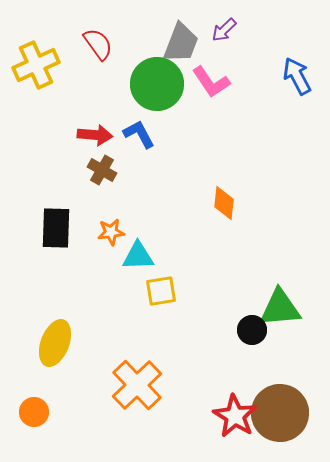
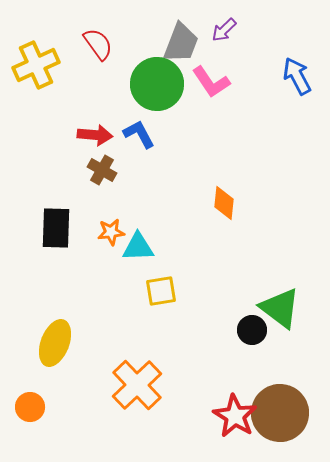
cyan triangle: moved 9 px up
green triangle: rotated 42 degrees clockwise
orange circle: moved 4 px left, 5 px up
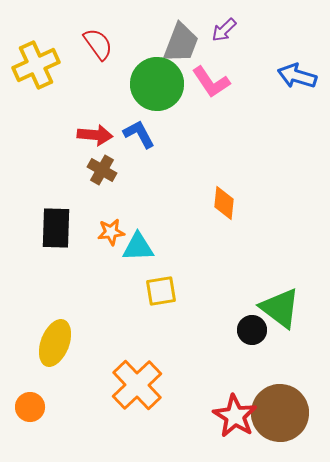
blue arrow: rotated 45 degrees counterclockwise
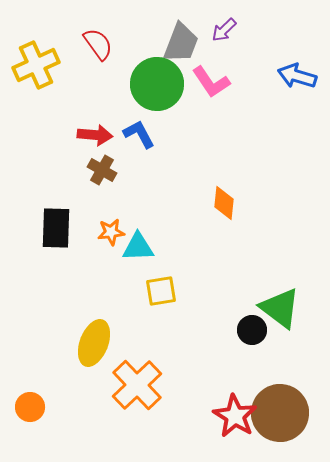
yellow ellipse: moved 39 px right
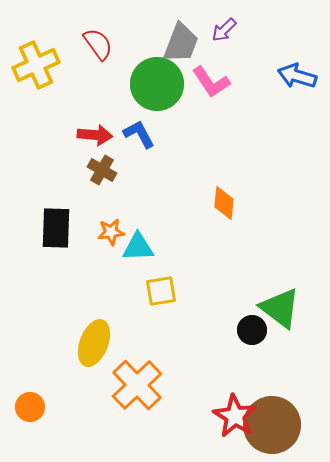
brown circle: moved 8 px left, 12 px down
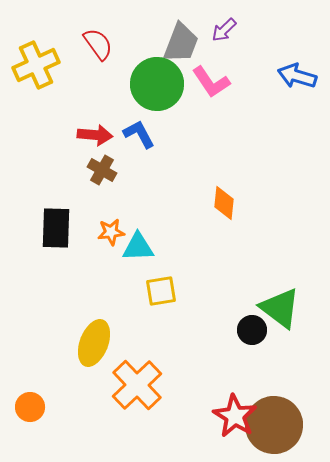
brown circle: moved 2 px right
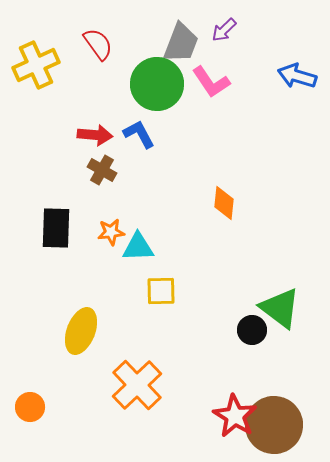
yellow square: rotated 8 degrees clockwise
yellow ellipse: moved 13 px left, 12 px up
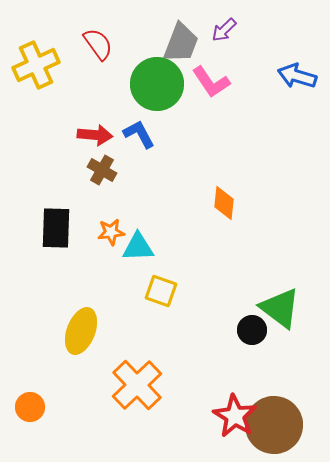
yellow square: rotated 20 degrees clockwise
